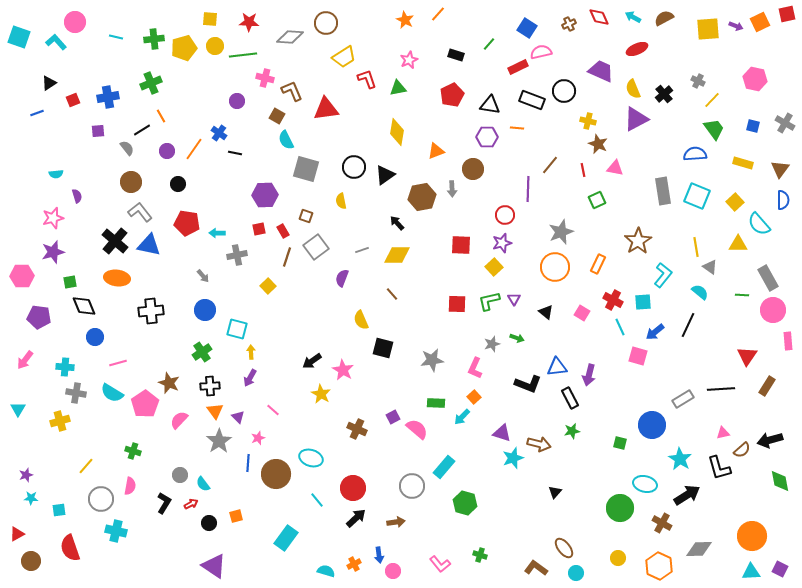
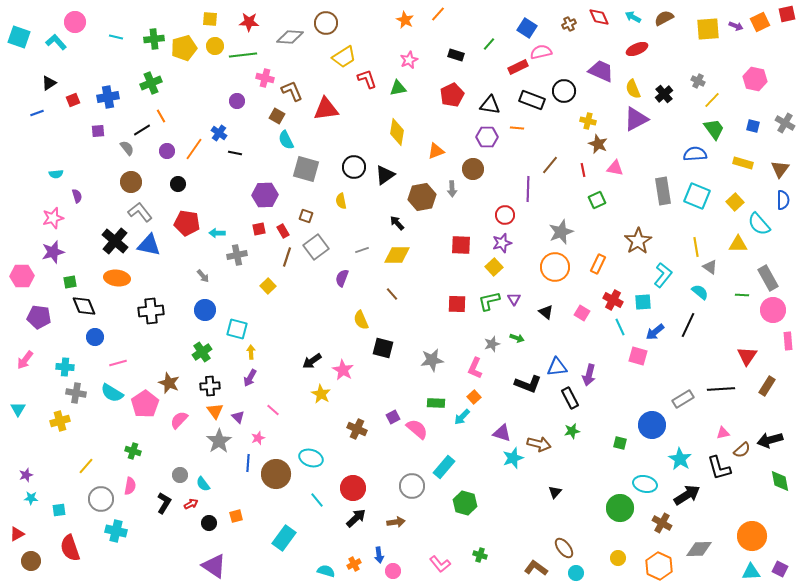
cyan rectangle at (286, 538): moved 2 px left
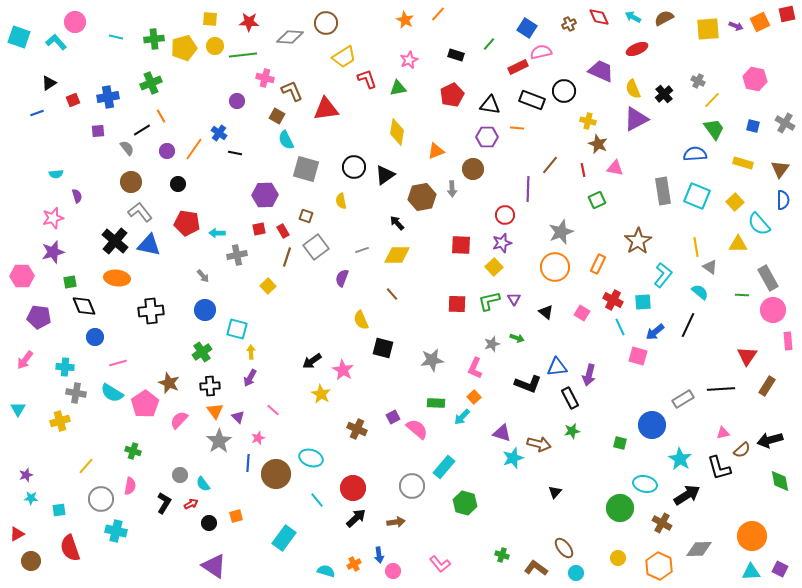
green cross at (480, 555): moved 22 px right
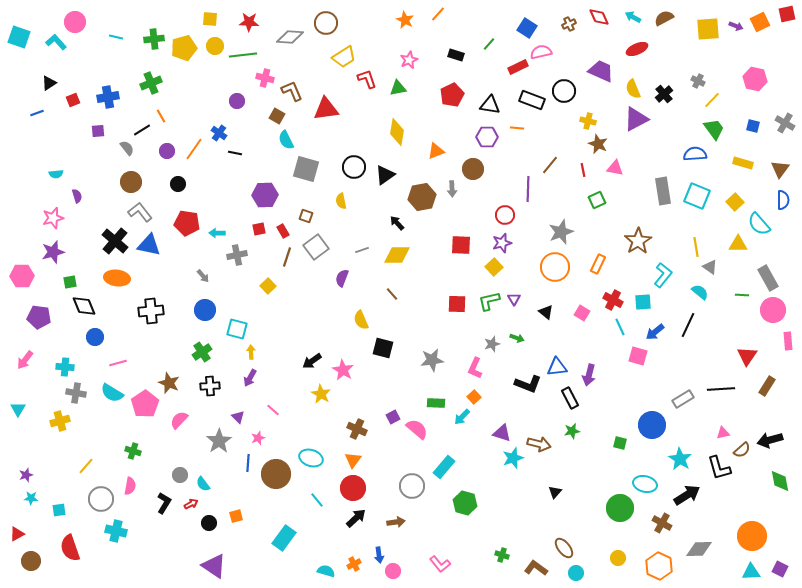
orange triangle at (215, 411): moved 138 px right, 49 px down; rotated 12 degrees clockwise
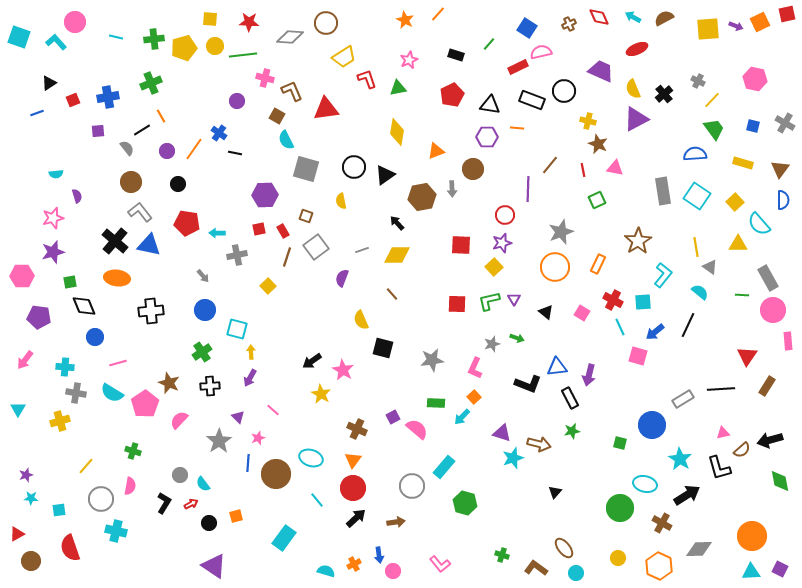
cyan square at (697, 196): rotated 12 degrees clockwise
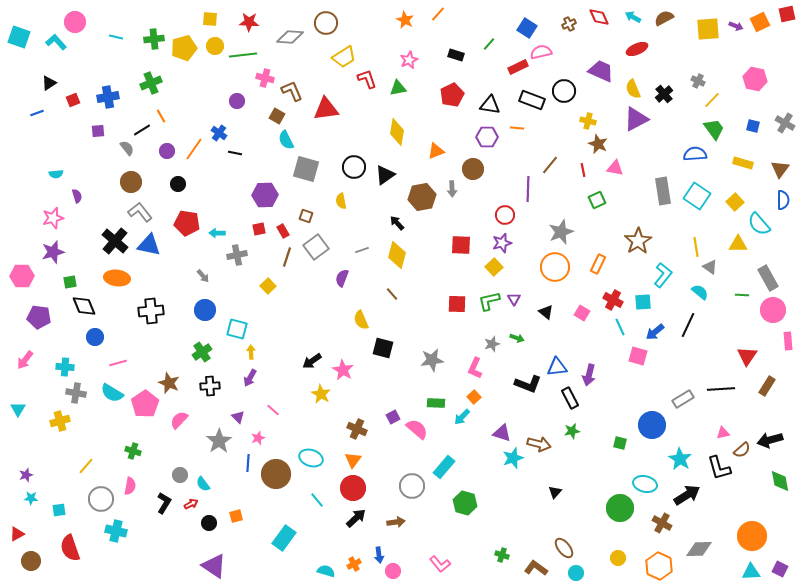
yellow diamond at (397, 255): rotated 76 degrees counterclockwise
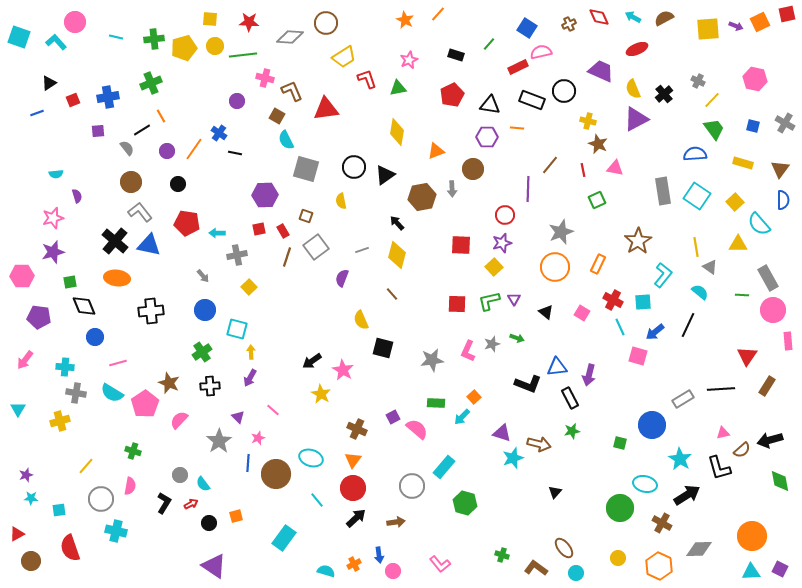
yellow square at (268, 286): moved 19 px left, 1 px down
pink L-shape at (475, 368): moved 7 px left, 17 px up
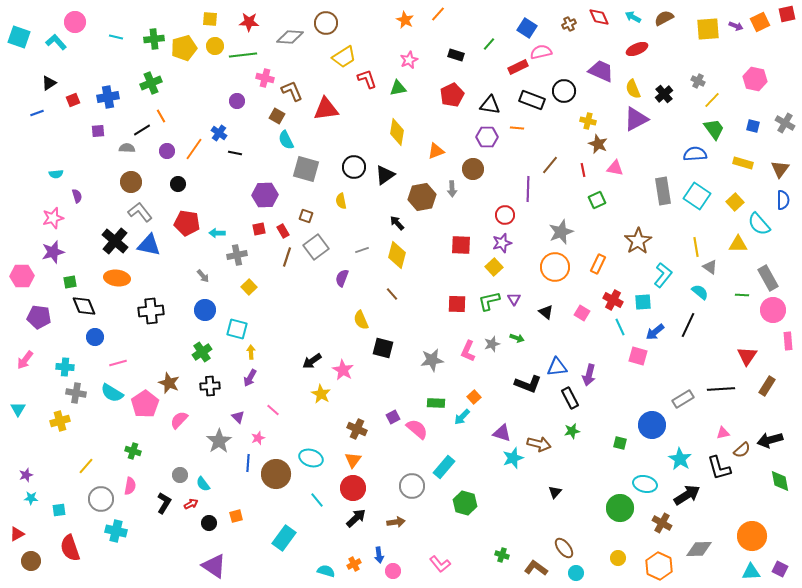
gray semicircle at (127, 148): rotated 49 degrees counterclockwise
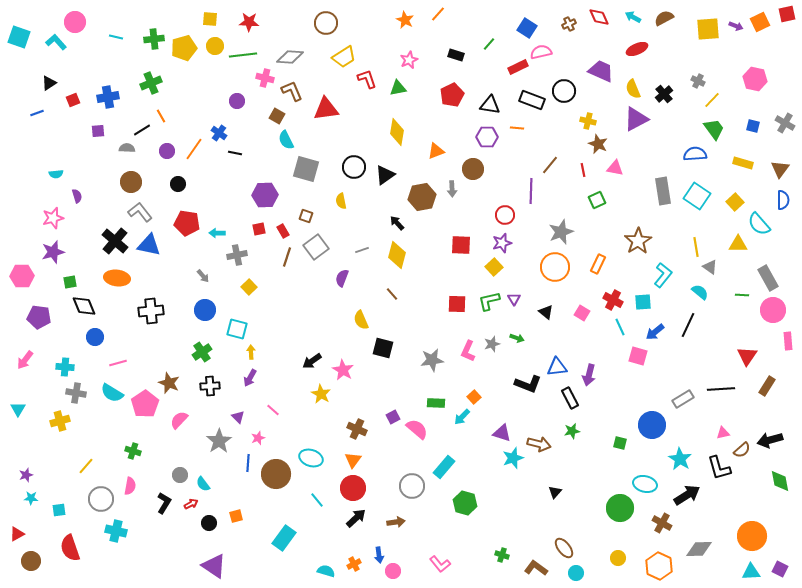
gray diamond at (290, 37): moved 20 px down
purple line at (528, 189): moved 3 px right, 2 px down
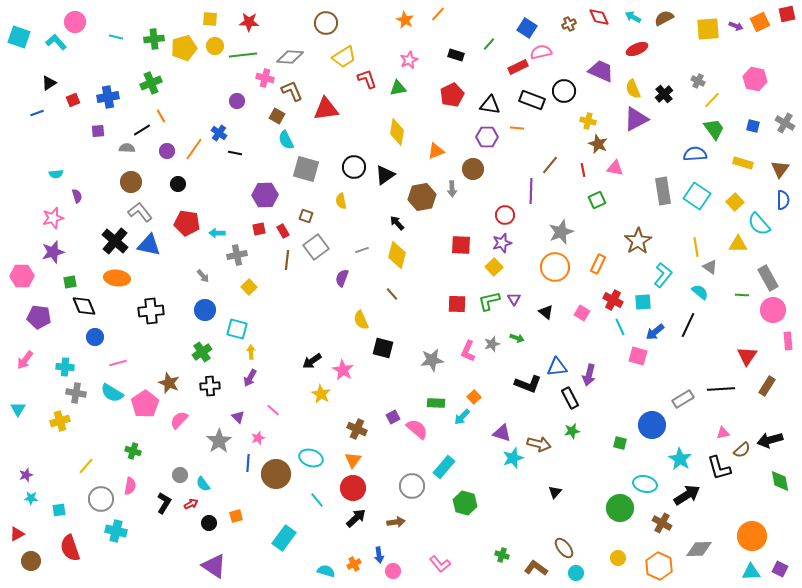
brown line at (287, 257): moved 3 px down; rotated 12 degrees counterclockwise
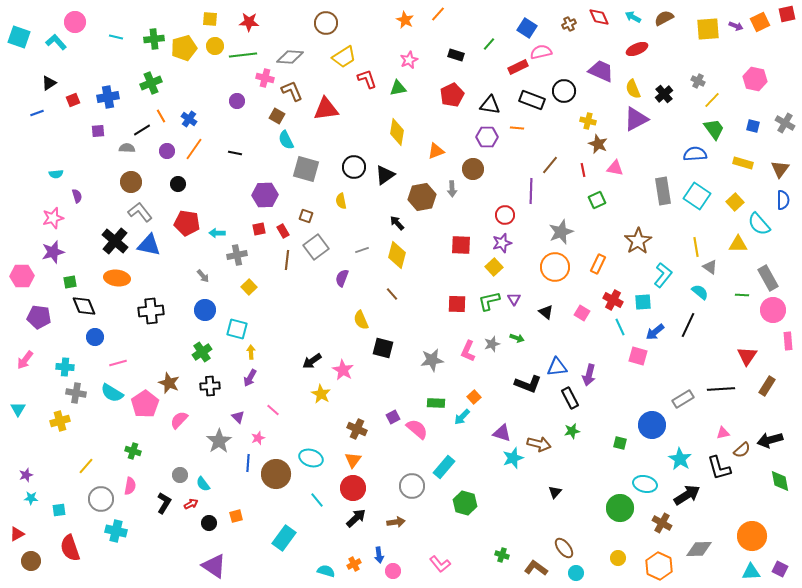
blue cross at (219, 133): moved 30 px left, 14 px up
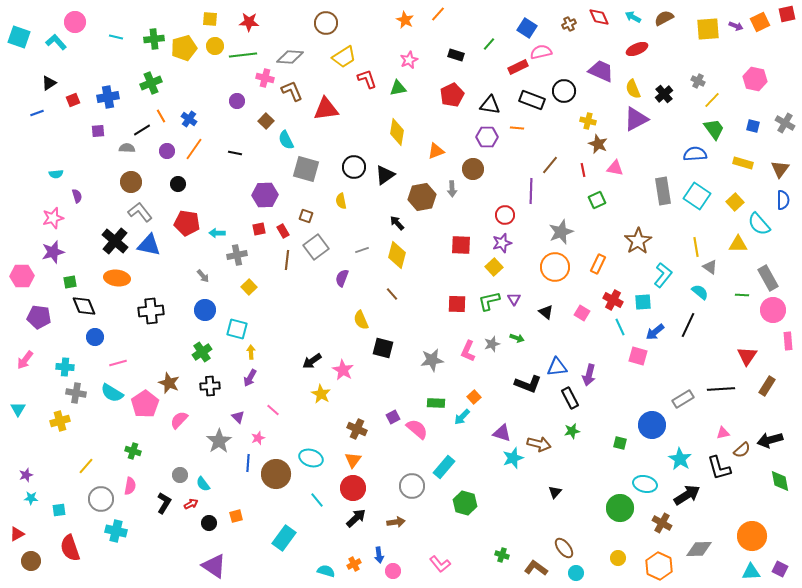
brown square at (277, 116): moved 11 px left, 5 px down; rotated 14 degrees clockwise
